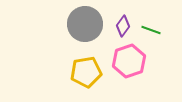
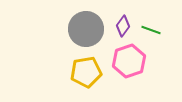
gray circle: moved 1 px right, 5 px down
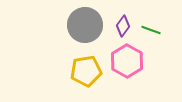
gray circle: moved 1 px left, 4 px up
pink hexagon: moved 2 px left; rotated 12 degrees counterclockwise
yellow pentagon: moved 1 px up
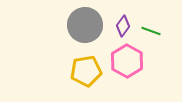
green line: moved 1 px down
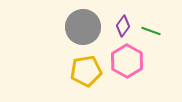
gray circle: moved 2 px left, 2 px down
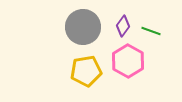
pink hexagon: moved 1 px right
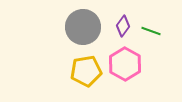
pink hexagon: moved 3 px left, 3 px down
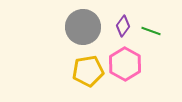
yellow pentagon: moved 2 px right
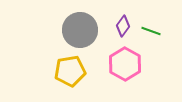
gray circle: moved 3 px left, 3 px down
yellow pentagon: moved 18 px left
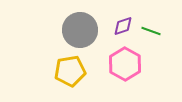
purple diamond: rotated 35 degrees clockwise
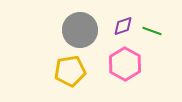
green line: moved 1 px right
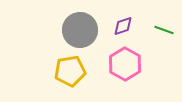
green line: moved 12 px right, 1 px up
